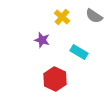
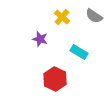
purple star: moved 2 px left, 1 px up
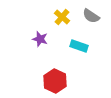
gray semicircle: moved 3 px left
cyan rectangle: moved 6 px up; rotated 12 degrees counterclockwise
red hexagon: moved 2 px down
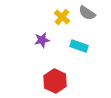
gray semicircle: moved 4 px left, 3 px up
purple star: moved 2 px right, 1 px down; rotated 28 degrees counterclockwise
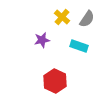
gray semicircle: moved 6 px down; rotated 90 degrees counterclockwise
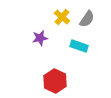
purple star: moved 2 px left, 2 px up
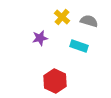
gray semicircle: moved 2 px right, 2 px down; rotated 108 degrees counterclockwise
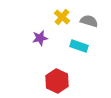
red hexagon: moved 2 px right
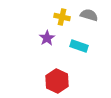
yellow cross: rotated 28 degrees counterclockwise
gray semicircle: moved 6 px up
purple star: moved 7 px right; rotated 21 degrees counterclockwise
